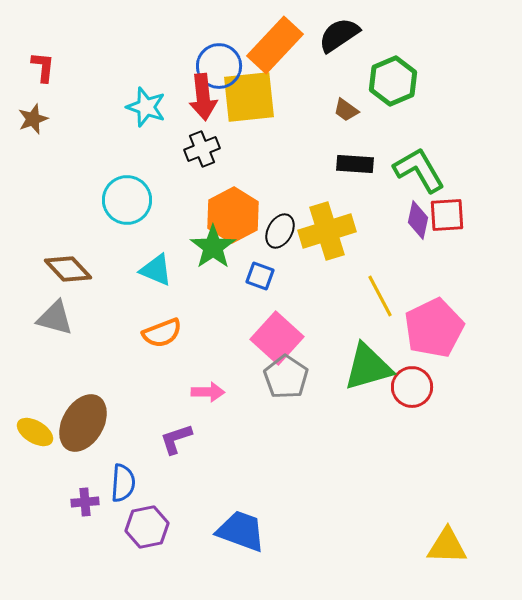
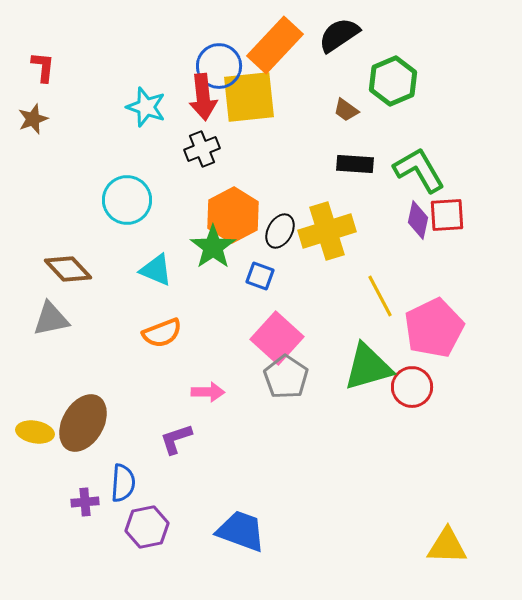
gray triangle: moved 4 px left, 1 px down; rotated 27 degrees counterclockwise
yellow ellipse: rotated 21 degrees counterclockwise
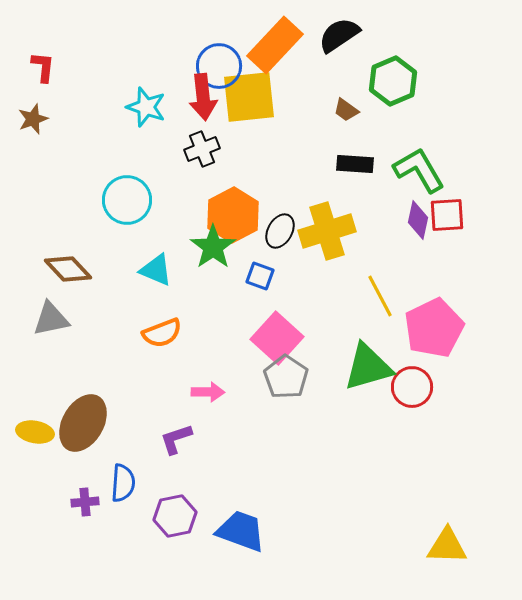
purple hexagon: moved 28 px right, 11 px up
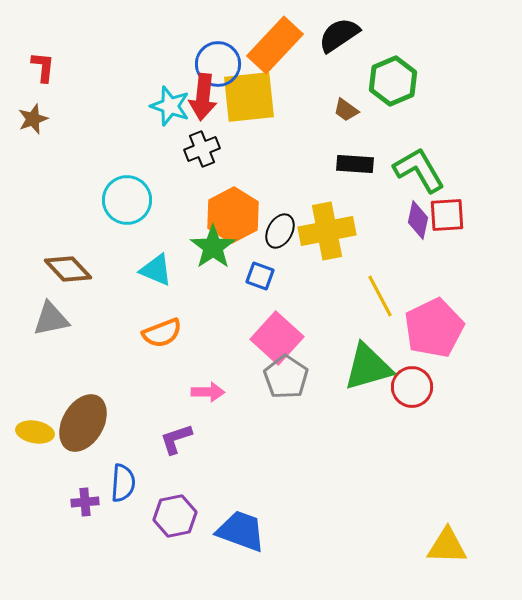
blue circle: moved 1 px left, 2 px up
red arrow: rotated 12 degrees clockwise
cyan star: moved 24 px right, 1 px up
yellow cross: rotated 6 degrees clockwise
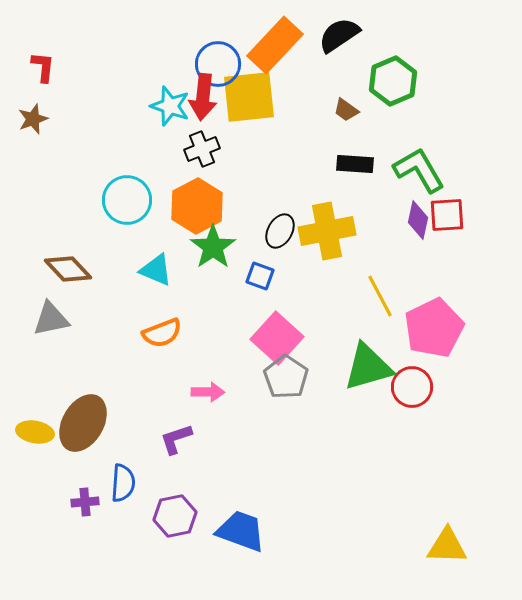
orange hexagon: moved 36 px left, 9 px up
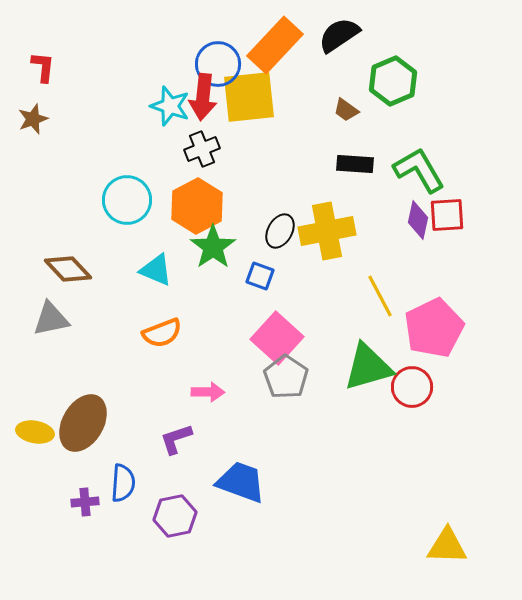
blue trapezoid: moved 49 px up
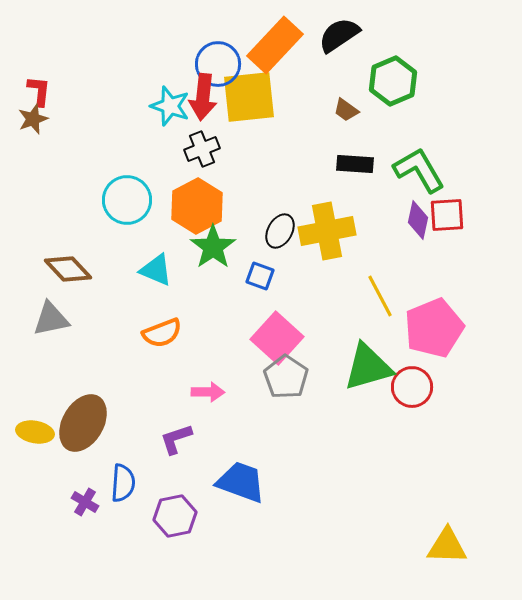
red L-shape: moved 4 px left, 24 px down
pink pentagon: rotated 4 degrees clockwise
purple cross: rotated 36 degrees clockwise
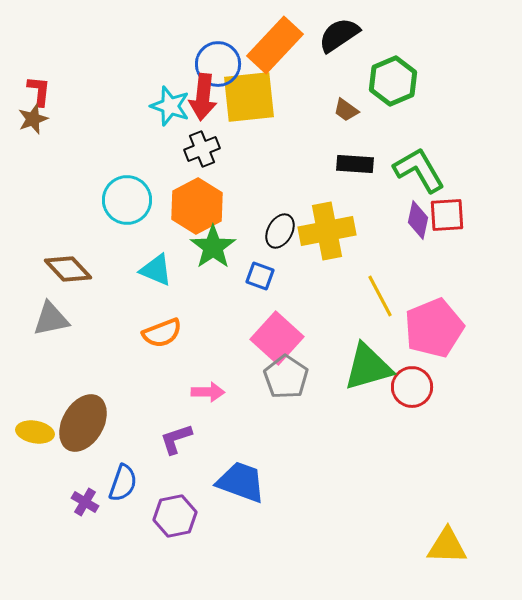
blue semicircle: rotated 15 degrees clockwise
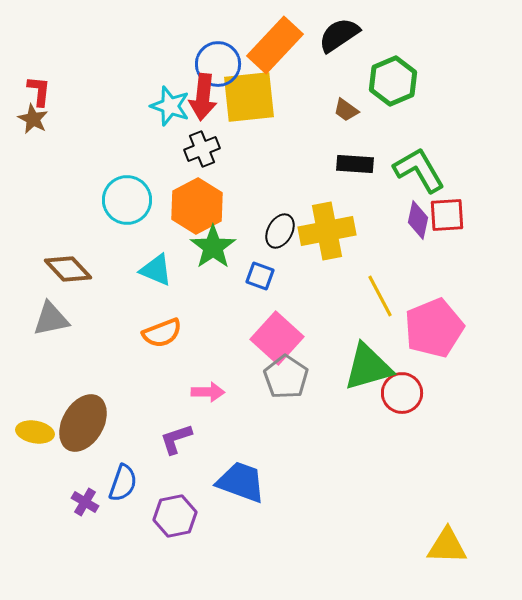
brown star: rotated 24 degrees counterclockwise
red circle: moved 10 px left, 6 px down
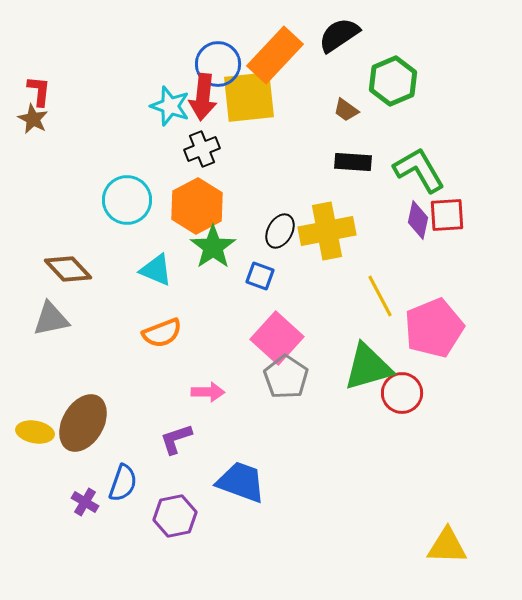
orange rectangle: moved 10 px down
black rectangle: moved 2 px left, 2 px up
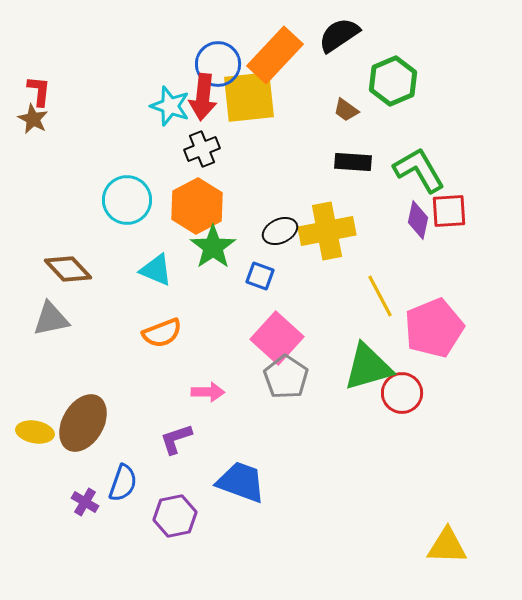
red square: moved 2 px right, 4 px up
black ellipse: rotated 36 degrees clockwise
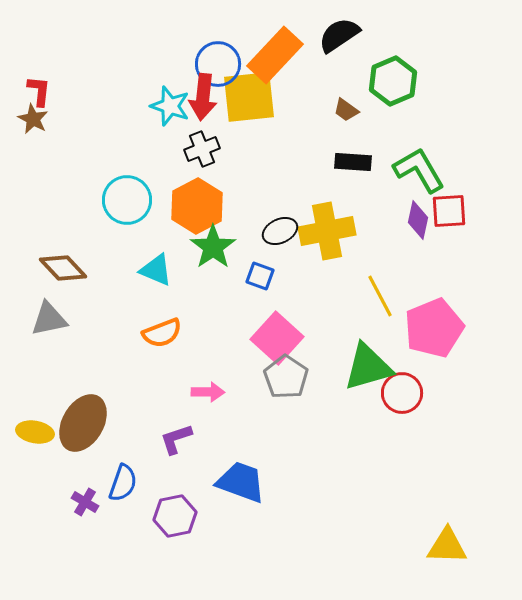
brown diamond: moved 5 px left, 1 px up
gray triangle: moved 2 px left
